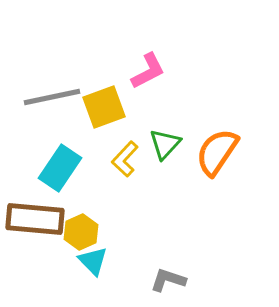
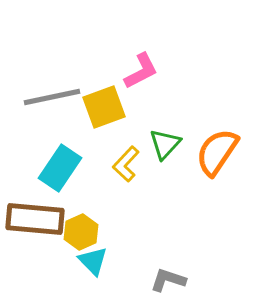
pink L-shape: moved 7 px left
yellow L-shape: moved 1 px right, 5 px down
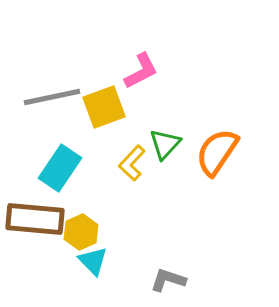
yellow L-shape: moved 6 px right, 1 px up
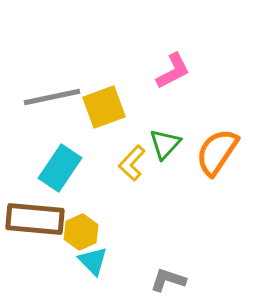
pink L-shape: moved 32 px right
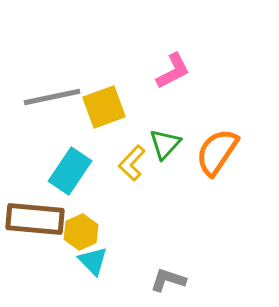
cyan rectangle: moved 10 px right, 3 px down
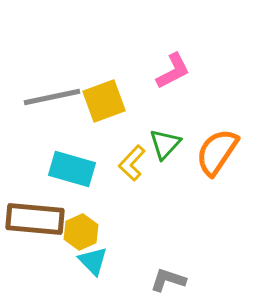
yellow square: moved 6 px up
cyan rectangle: moved 2 px right, 2 px up; rotated 72 degrees clockwise
